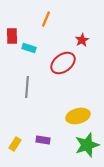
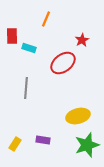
gray line: moved 1 px left, 1 px down
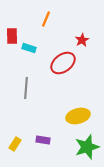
green star: moved 2 px down
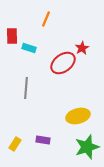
red star: moved 8 px down
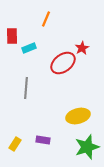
cyan rectangle: rotated 40 degrees counterclockwise
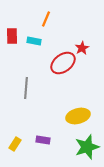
cyan rectangle: moved 5 px right, 7 px up; rotated 32 degrees clockwise
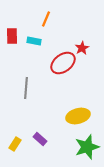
purple rectangle: moved 3 px left, 1 px up; rotated 32 degrees clockwise
